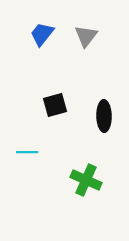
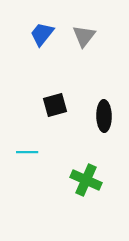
gray triangle: moved 2 px left
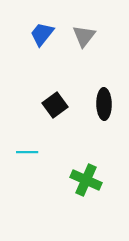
black square: rotated 20 degrees counterclockwise
black ellipse: moved 12 px up
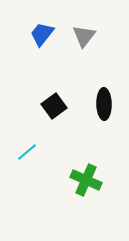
black square: moved 1 px left, 1 px down
cyan line: rotated 40 degrees counterclockwise
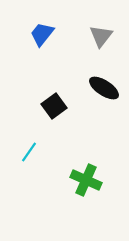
gray triangle: moved 17 px right
black ellipse: moved 16 px up; rotated 56 degrees counterclockwise
cyan line: moved 2 px right; rotated 15 degrees counterclockwise
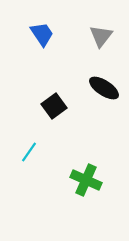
blue trapezoid: rotated 108 degrees clockwise
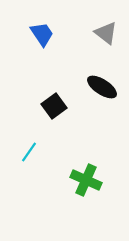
gray triangle: moved 5 px right, 3 px up; rotated 30 degrees counterclockwise
black ellipse: moved 2 px left, 1 px up
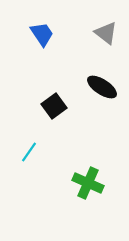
green cross: moved 2 px right, 3 px down
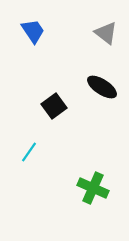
blue trapezoid: moved 9 px left, 3 px up
green cross: moved 5 px right, 5 px down
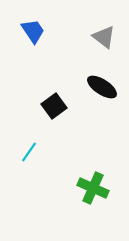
gray triangle: moved 2 px left, 4 px down
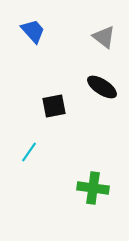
blue trapezoid: rotated 8 degrees counterclockwise
black square: rotated 25 degrees clockwise
green cross: rotated 16 degrees counterclockwise
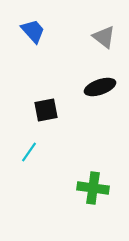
black ellipse: moved 2 px left; rotated 52 degrees counterclockwise
black square: moved 8 px left, 4 px down
